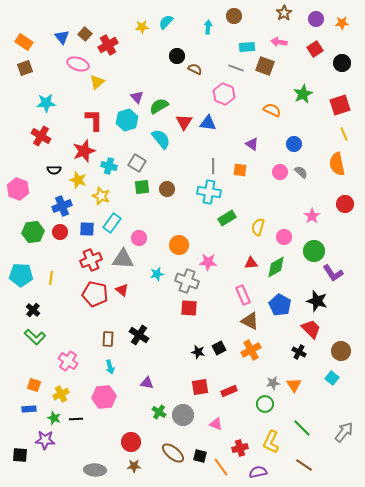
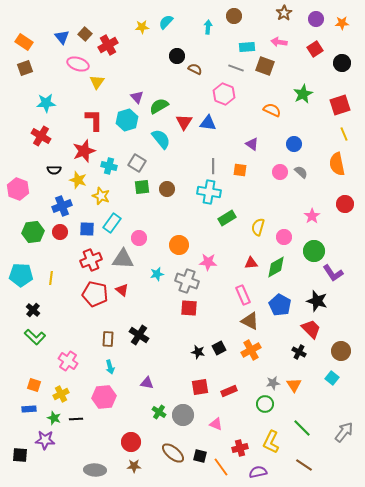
yellow triangle at (97, 82): rotated 14 degrees counterclockwise
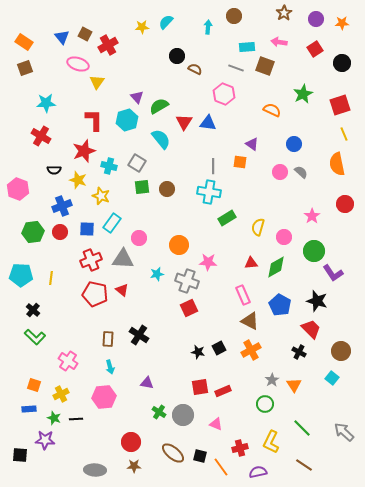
brown square at (85, 34): rotated 16 degrees counterclockwise
orange square at (240, 170): moved 8 px up
red square at (189, 308): rotated 30 degrees counterclockwise
gray star at (273, 383): moved 1 px left, 3 px up; rotated 24 degrees counterclockwise
red rectangle at (229, 391): moved 6 px left
gray arrow at (344, 432): rotated 85 degrees counterclockwise
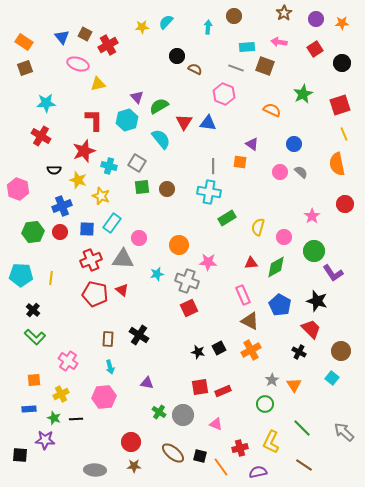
yellow triangle at (97, 82): moved 1 px right, 2 px down; rotated 42 degrees clockwise
orange square at (34, 385): moved 5 px up; rotated 24 degrees counterclockwise
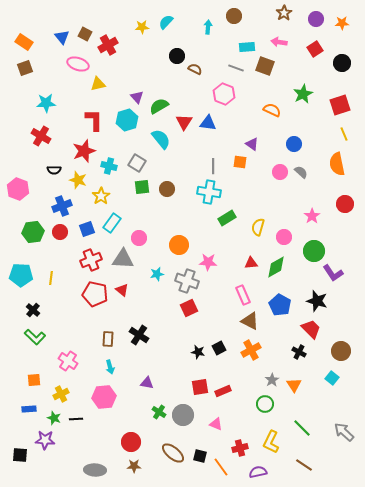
yellow star at (101, 196): rotated 18 degrees clockwise
blue square at (87, 229): rotated 21 degrees counterclockwise
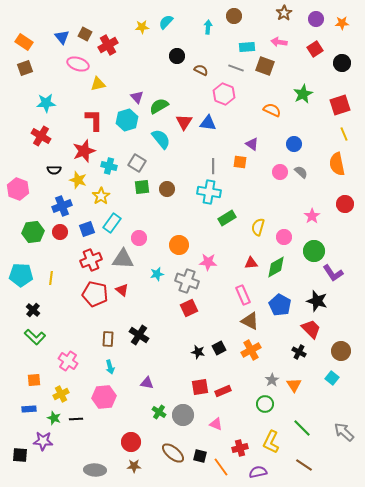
brown semicircle at (195, 69): moved 6 px right, 1 px down
purple star at (45, 440): moved 2 px left, 1 px down
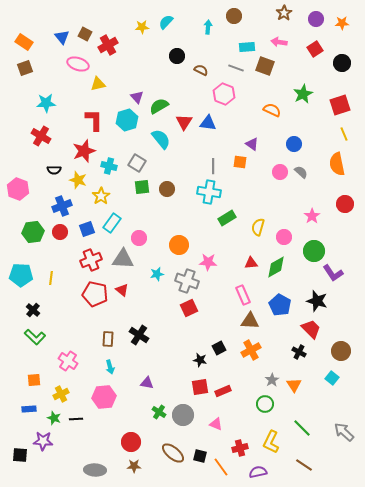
brown triangle at (250, 321): rotated 24 degrees counterclockwise
black star at (198, 352): moved 2 px right, 8 px down
